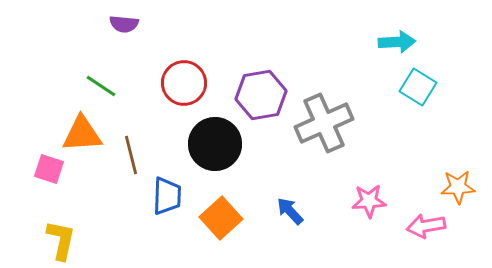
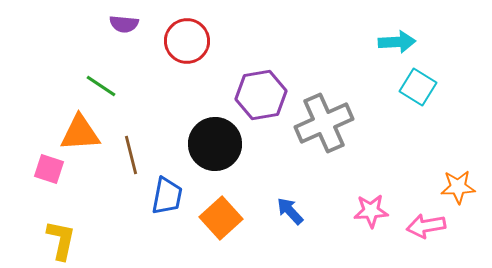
red circle: moved 3 px right, 42 px up
orange triangle: moved 2 px left, 1 px up
blue trapezoid: rotated 9 degrees clockwise
pink star: moved 2 px right, 10 px down
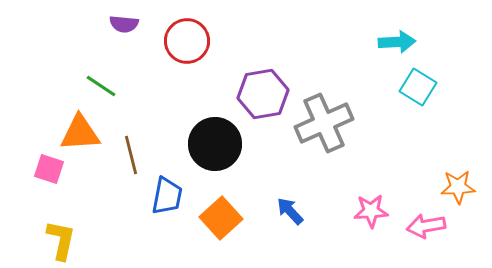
purple hexagon: moved 2 px right, 1 px up
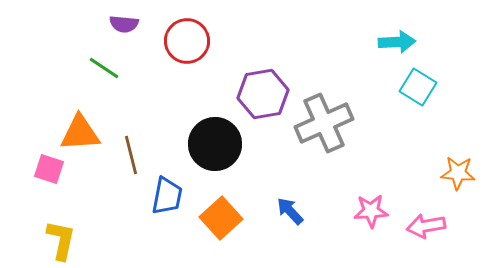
green line: moved 3 px right, 18 px up
orange star: moved 14 px up; rotated 8 degrees clockwise
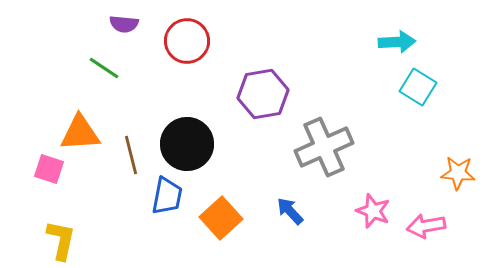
gray cross: moved 24 px down
black circle: moved 28 px left
pink star: moved 2 px right; rotated 24 degrees clockwise
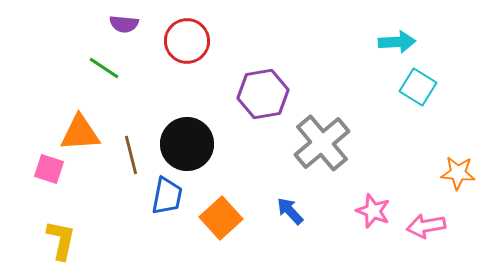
gray cross: moved 2 px left, 4 px up; rotated 16 degrees counterclockwise
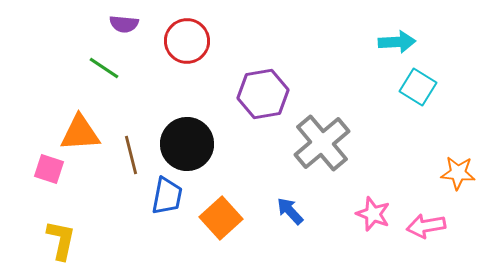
pink star: moved 3 px down
